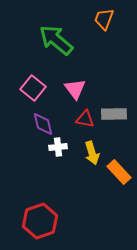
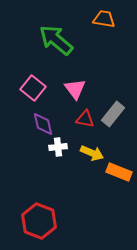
orange trapezoid: rotated 80 degrees clockwise
gray rectangle: moved 1 px left; rotated 50 degrees counterclockwise
yellow arrow: rotated 50 degrees counterclockwise
orange rectangle: rotated 25 degrees counterclockwise
red hexagon: moved 1 px left; rotated 20 degrees counterclockwise
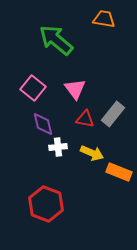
red hexagon: moved 7 px right, 17 px up
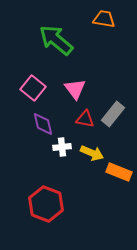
white cross: moved 4 px right
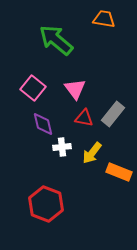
red triangle: moved 1 px left, 1 px up
yellow arrow: rotated 105 degrees clockwise
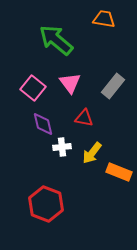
pink triangle: moved 5 px left, 6 px up
gray rectangle: moved 28 px up
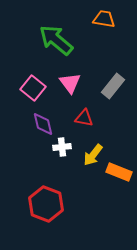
yellow arrow: moved 1 px right, 2 px down
